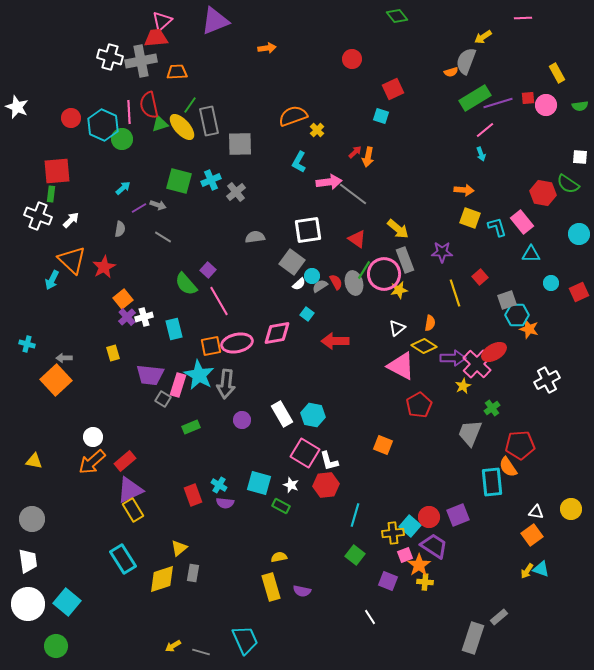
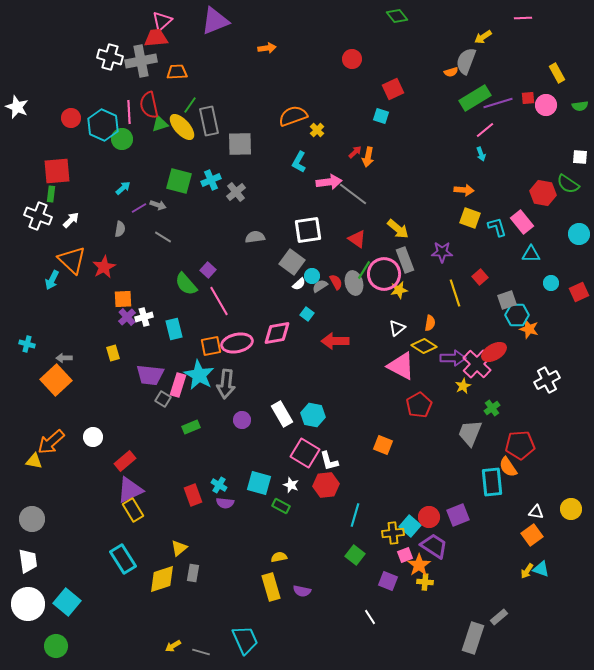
orange square at (123, 299): rotated 36 degrees clockwise
orange arrow at (92, 462): moved 41 px left, 20 px up
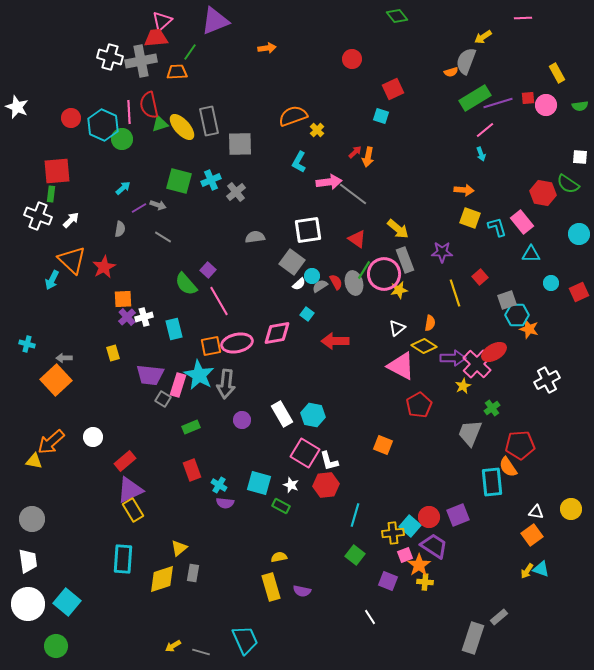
green line at (190, 105): moved 53 px up
red rectangle at (193, 495): moved 1 px left, 25 px up
cyan rectangle at (123, 559): rotated 36 degrees clockwise
